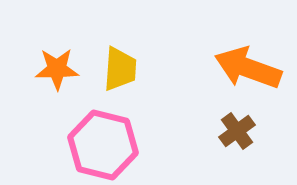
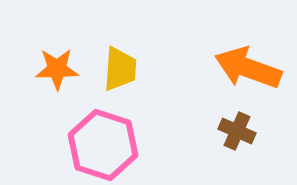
brown cross: rotated 30 degrees counterclockwise
pink hexagon: rotated 4 degrees clockwise
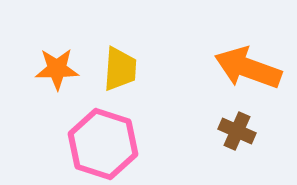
pink hexagon: moved 1 px up
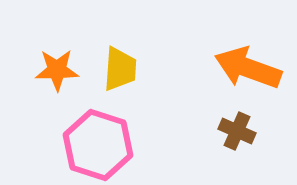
orange star: moved 1 px down
pink hexagon: moved 5 px left, 1 px down
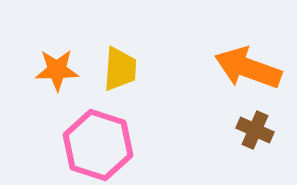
brown cross: moved 18 px right, 1 px up
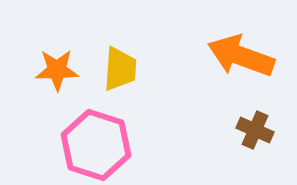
orange arrow: moved 7 px left, 12 px up
pink hexagon: moved 2 px left
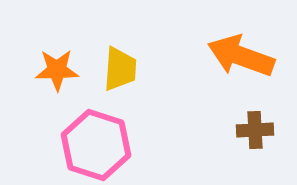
brown cross: rotated 27 degrees counterclockwise
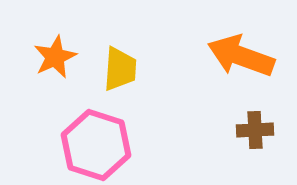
orange star: moved 2 px left, 13 px up; rotated 24 degrees counterclockwise
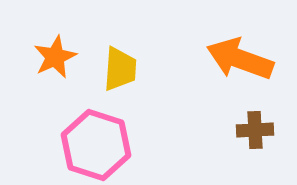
orange arrow: moved 1 px left, 3 px down
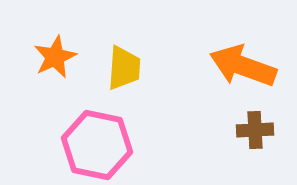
orange arrow: moved 3 px right, 7 px down
yellow trapezoid: moved 4 px right, 1 px up
pink hexagon: moved 1 px right; rotated 6 degrees counterclockwise
